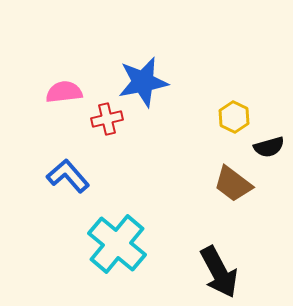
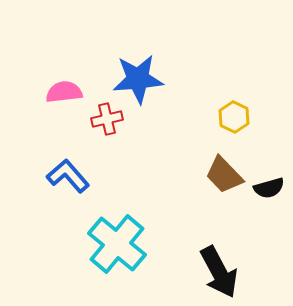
blue star: moved 5 px left, 3 px up; rotated 6 degrees clockwise
black semicircle: moved 41 px down
brown trapezoid: moved 9 px left, 9 px up; rotated 9 degrees clockwise
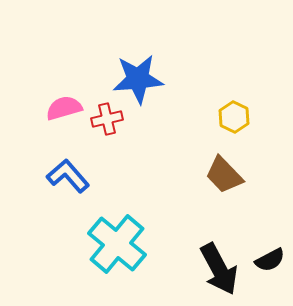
pink semicircle: moved 16 px down; rotated 9 degrees counterclockwise
black semicircle: moved 1 px right, 72 px down; rotated 12 degrees counterclockwise
black arrow: moved 3 px up
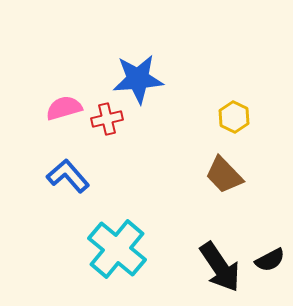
cyan cross: moved 5 px down
black arrow: moved 1 px right, 2 px up; rotated 6 degrees counterclockwise
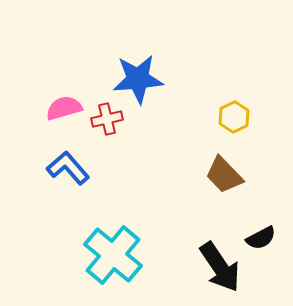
yellow hexagon: rotated 8 degrees clockwise
blue L-shape: moved 8 px up
cyan cross: moved 4 px left, 6 px down
black semicircle: moved 9 px left, 22 px up
